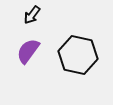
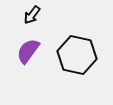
black hexagon: moved 1 px left
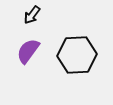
black hexagon: rotated 15 degrees counterclockwise
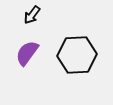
purple semicircle: moved 1 px left, 2 px down
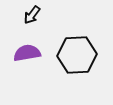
purple semicircle: rotated 44 degrees clockwise
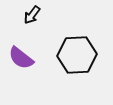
purple semicircle: moved 6 px left, 5 px down; rotated 132 degrees counterclockwise
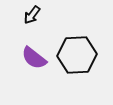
purple semicircle: moved 13 px right
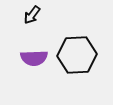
purple semicircle: rotated 40 degrees counterclockwise
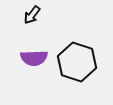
black hexagon: moved 7 px down; rotated 21 degrees clockwise
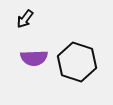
black arrow: moved 7 px left, 4 px down
